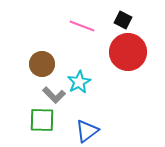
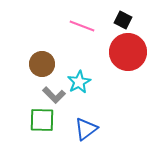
blue triangle: moved 1 px left, 2 px up
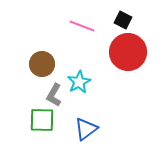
gray L-shape: rotated 75 degrees clockwise
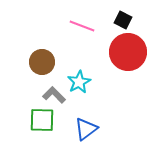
brown circle: moved 2 px up
gray L-shape: rotated 105 degrees clockwise
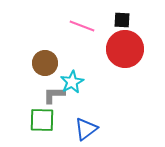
black square: moved 1 px left; rotated 24 degrees counterclockwise
red circle: moved 3 px left, 3 px up
brown circle: moved 3 px right, 1 px down
cyan star: moved 7 px left
gray L-shape: rotated 45 degrees counterclockwise
